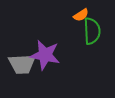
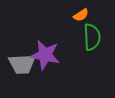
green semicircle: moved 6 px down
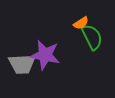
orange semicircle: moved 8 px down
green semicircle: rotated 24 degrees counterclockwise
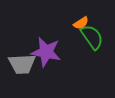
green semicircle: rotated 8 degrees counterclockwise
purple star: moved 1 px right, 3 px up
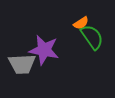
purple star: moved 2 px left, 2 px up
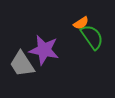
gray trapezoid: rotated 60 degrees clockwise
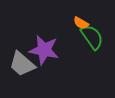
orange semicircle: rotated 63 degrees clockwise
gray trapezoid: rotated 16 degrees counterclockwise
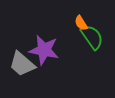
orange semicircle: rotated 28 degrees clockwise
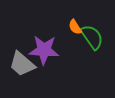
orange semicircle: moved 6 px left, 4 px down
purple star: rotated 8 degrees counterclockwise
